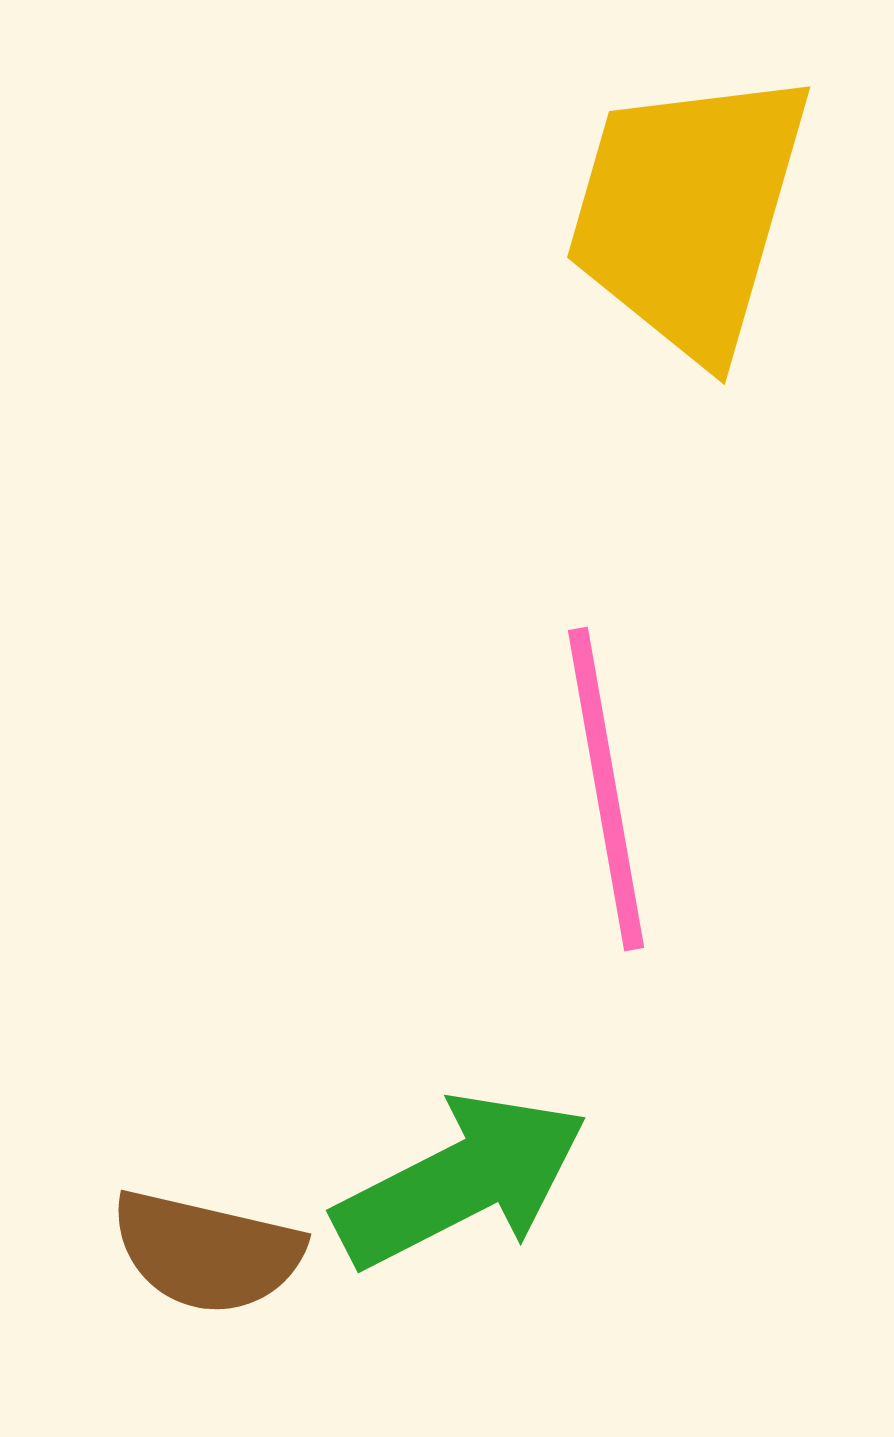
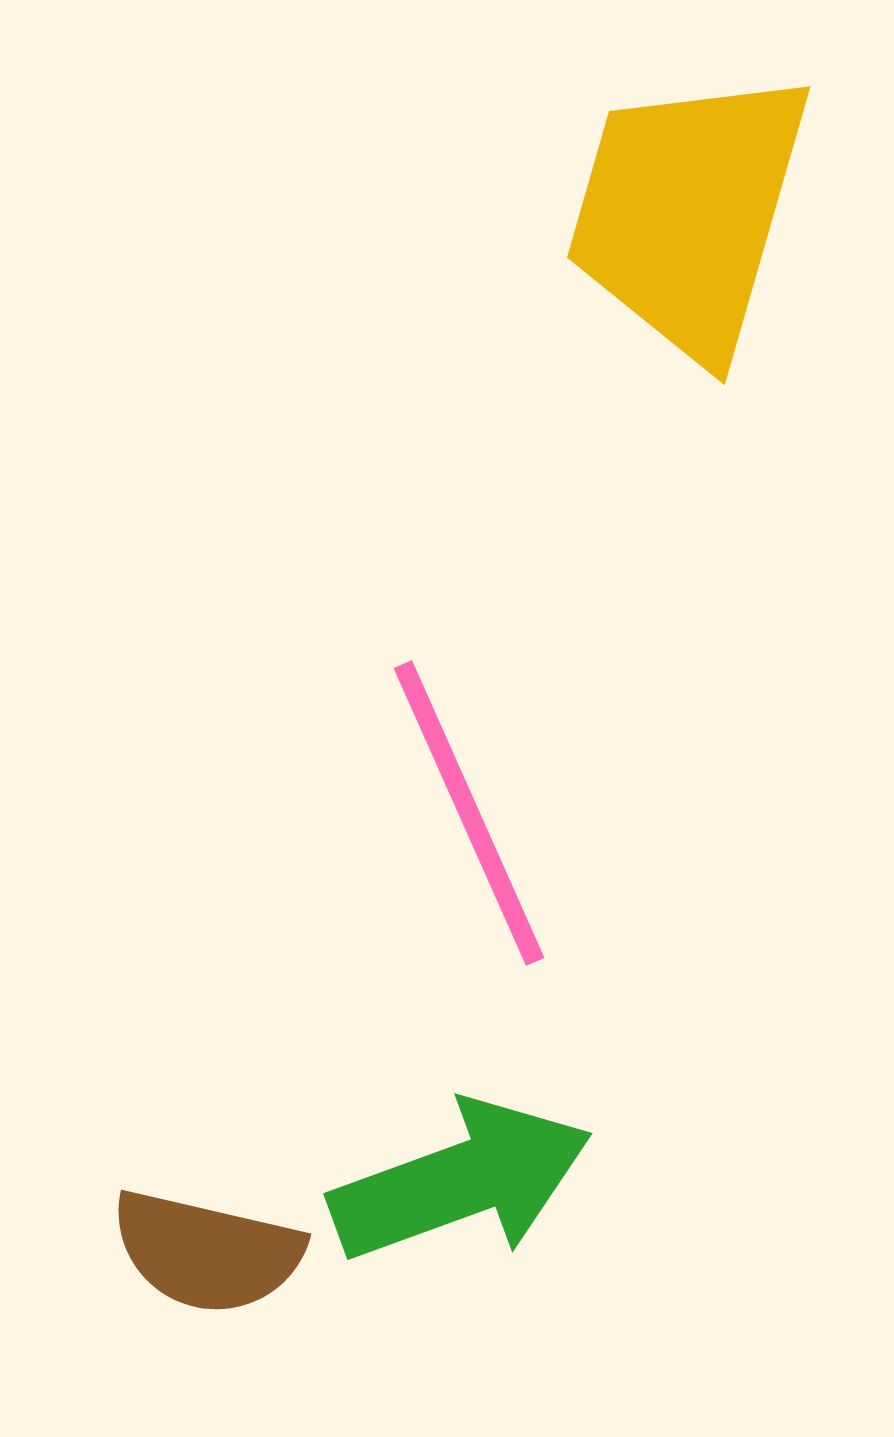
pink line: moved 137 px left, 24 px down; rotated 14 degrees counterclockwise
green arrow: rotated 7 degrees clockwise
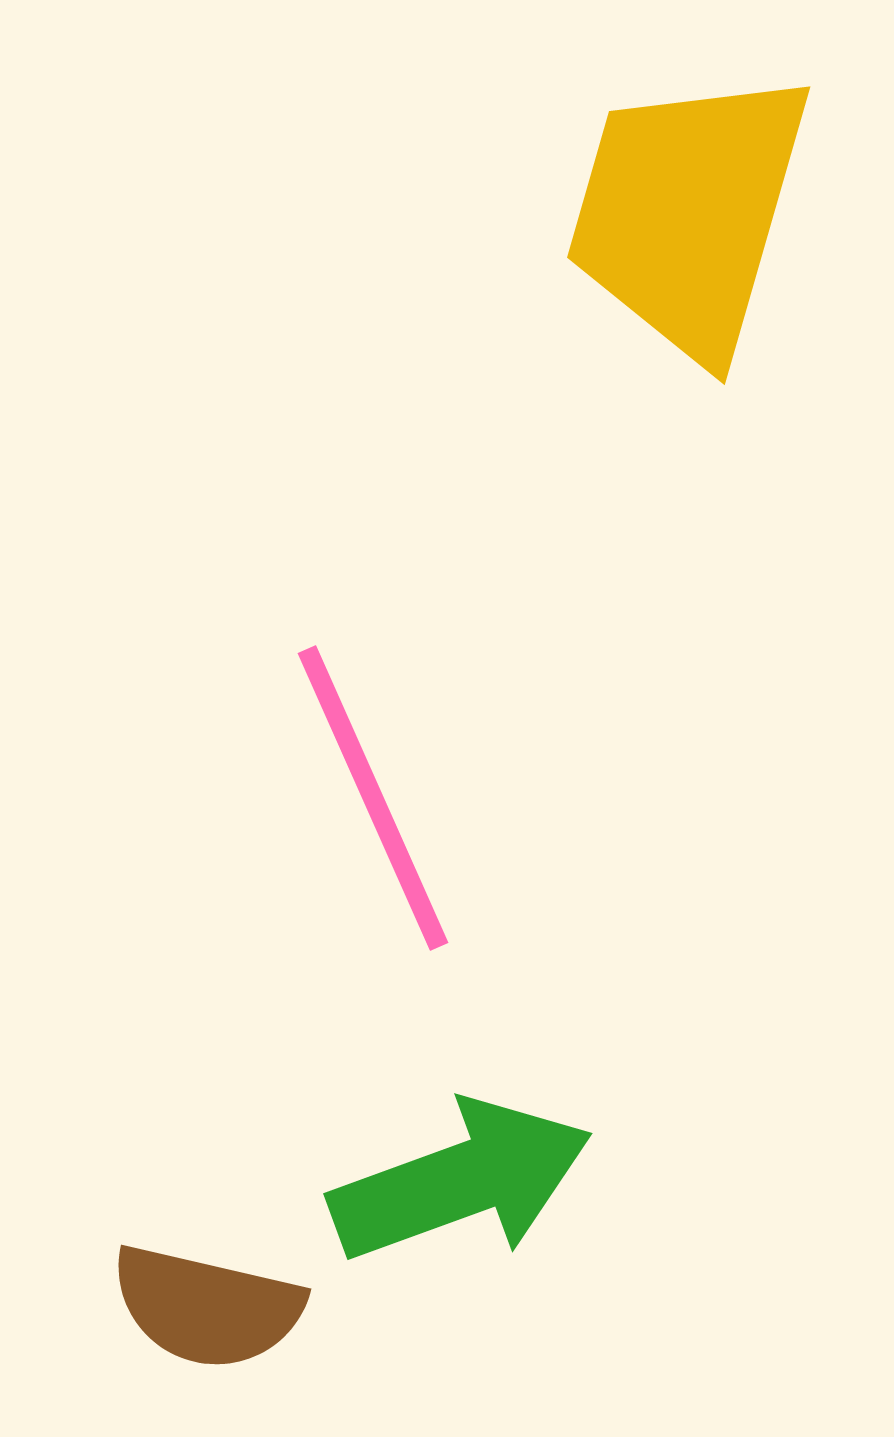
pink line: moved 96 px left, 15 px up
brown semicircle: moved 55 px down
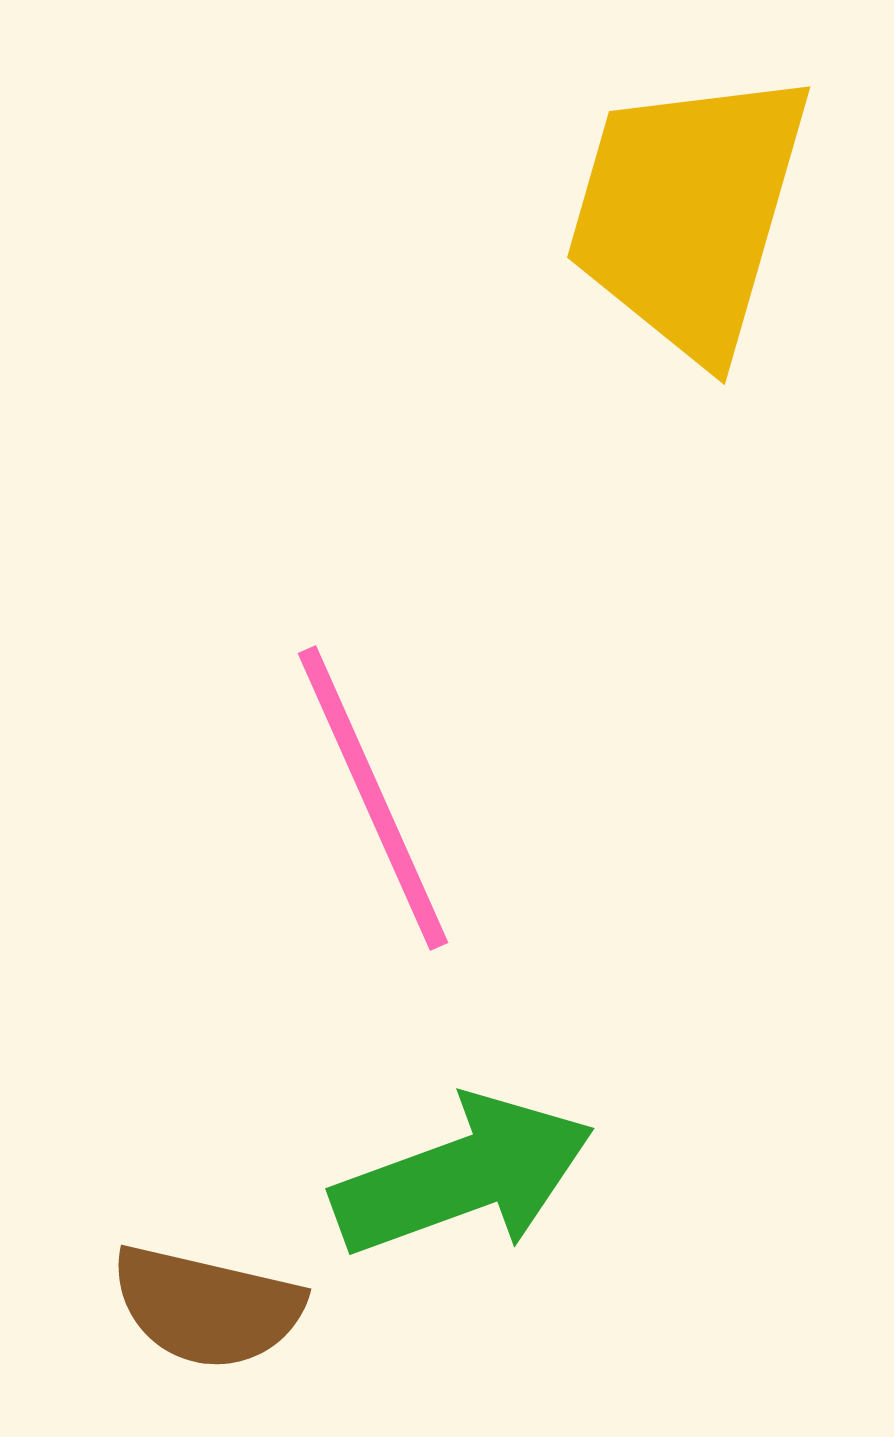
green arrow: moved 2 px right, 5 px up
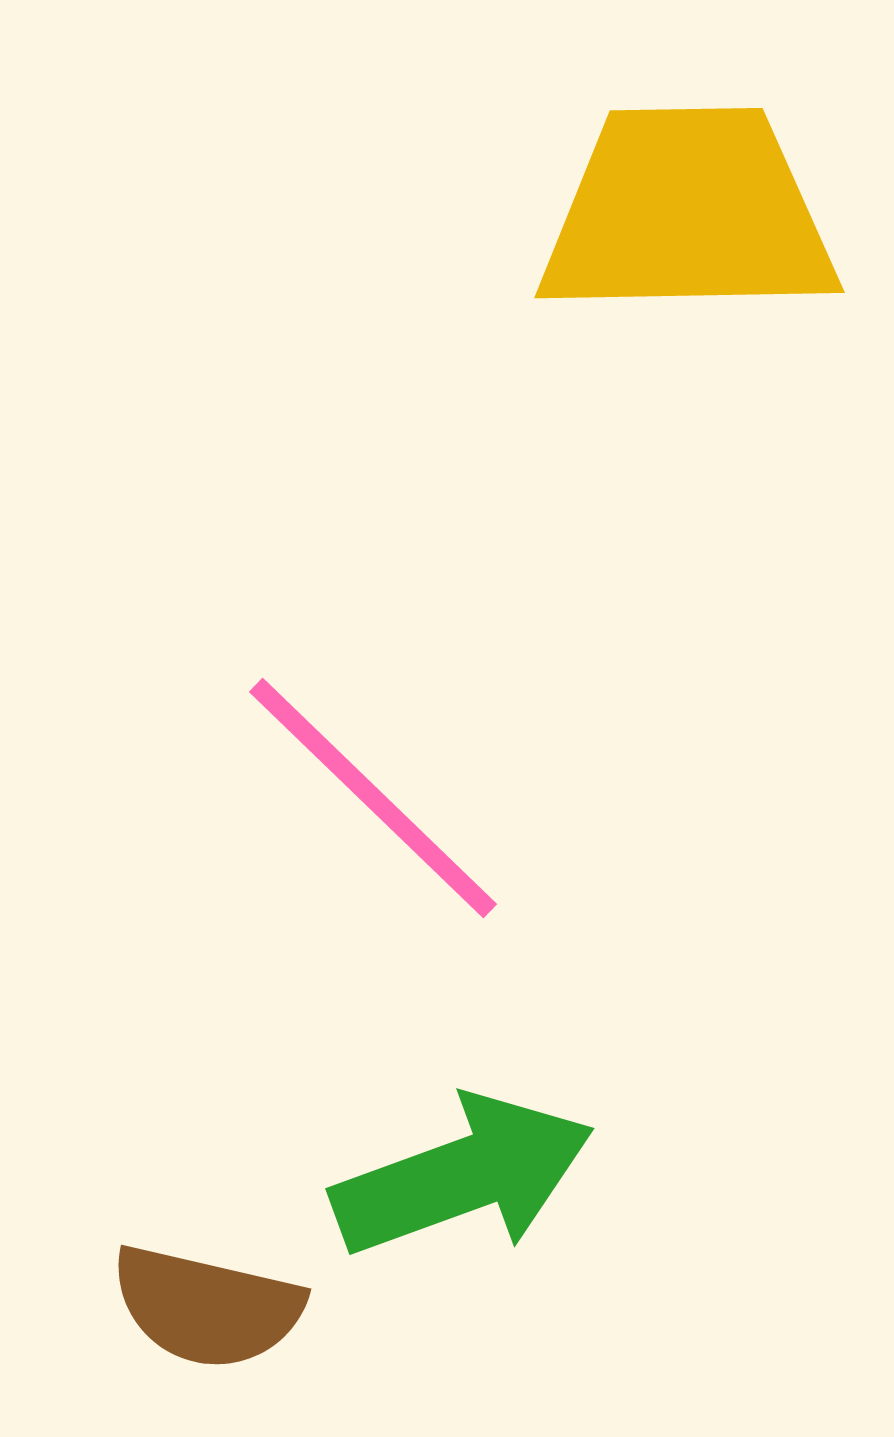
yellow trapezoid: rotated 73 degrees clockwise
pink line: rotated 22 degrees counterclockwise
